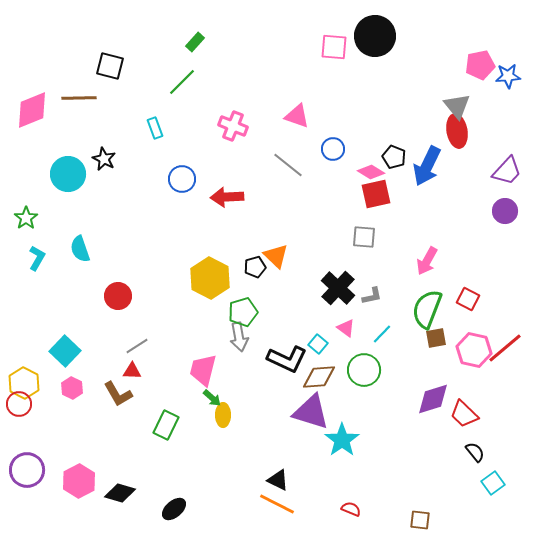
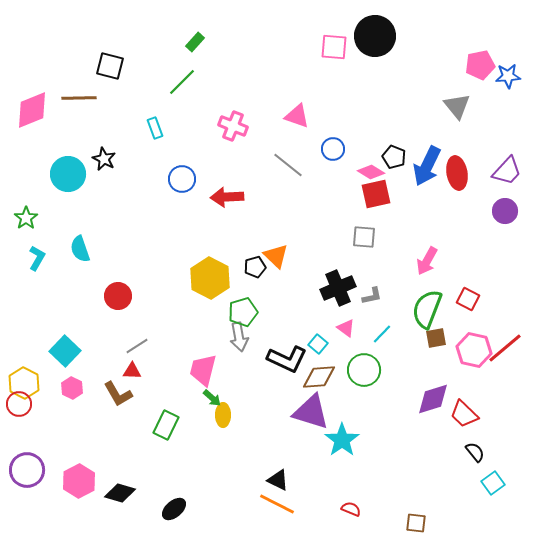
red ellipse at (457, 131): moved 42 px down
black cross at (338, 288): rotated 24 degrees clockwise
brown square at (420, 520): moved 4 px left, 3 px down
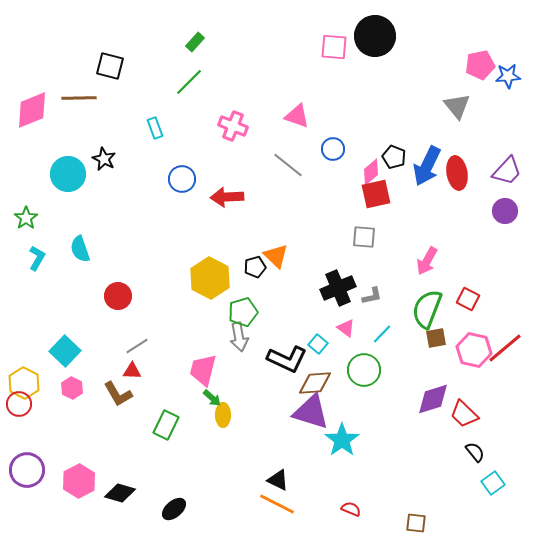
green line at (182, 82): moved 7 px right
pink diamond at (371, 172): rotated 72 degrees counterclockwise
brown diamond at (319, 377): moved 4 px left, 6 px down
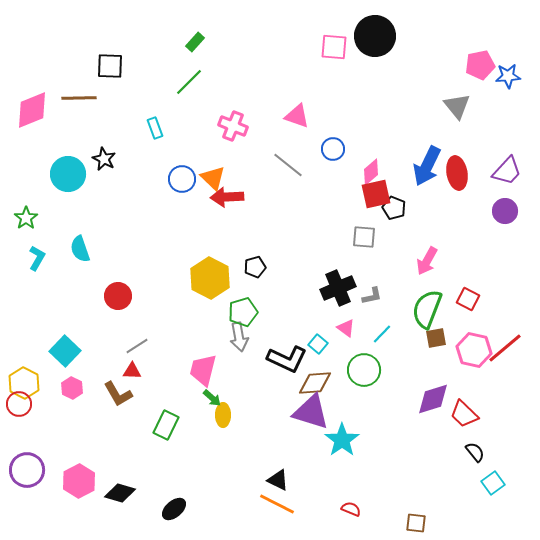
black square at (110, 66): rotated 12 degrees counterclockwise
black pentagon at (394, 157): moved 51 px down
orange triangle at (276, 256): moved 63 px left, 78 px up
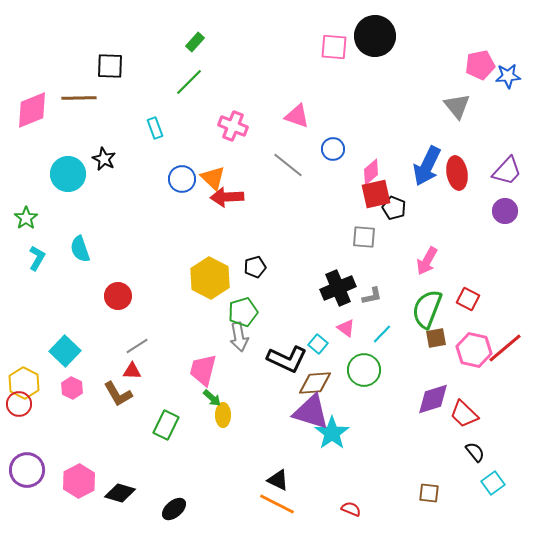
cyan star at (342, 440): moved 10 px left, 7 px up
brown square at (416, 523): moved 13 px right, 30 px up
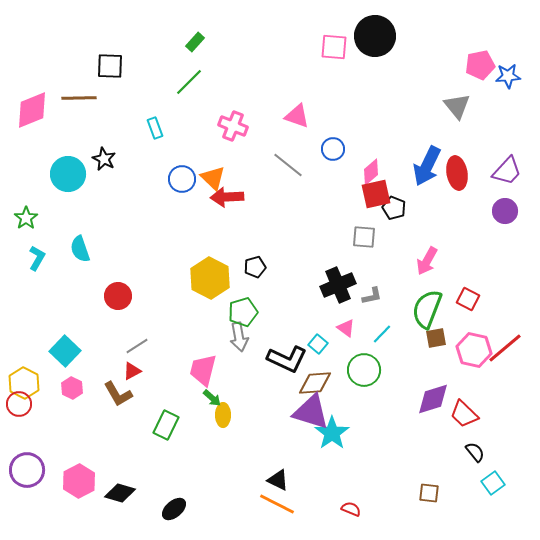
black cross at (338, 288): moved 3 px up
red triangle at (132, 371): rotated 30 degrees counterclockwise
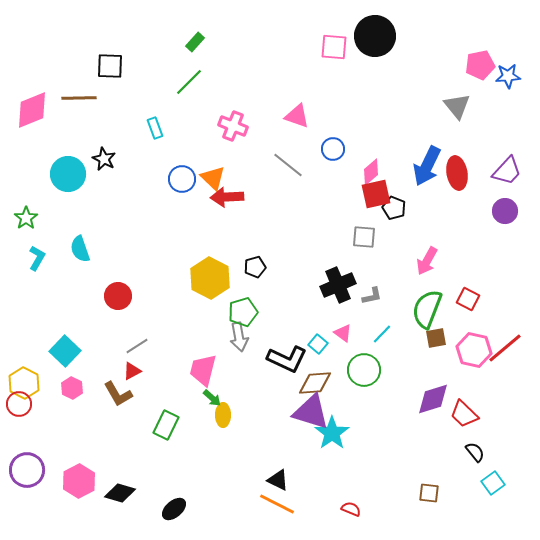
pink triangle at (346, 328): moved 3 px left, 5 px down
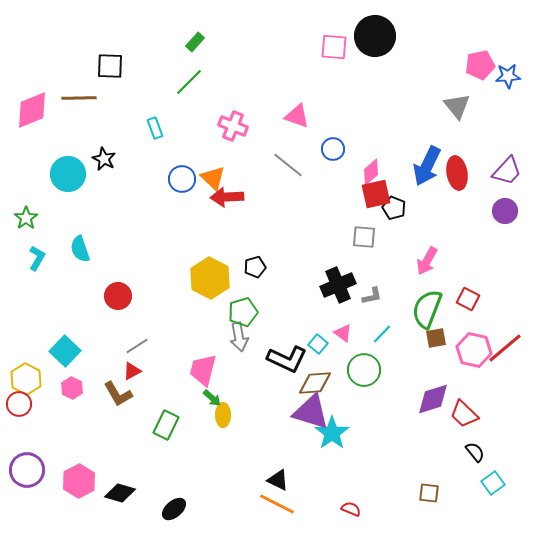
yellow hexagon at (24, 383): moved 2 px right, 4 px up
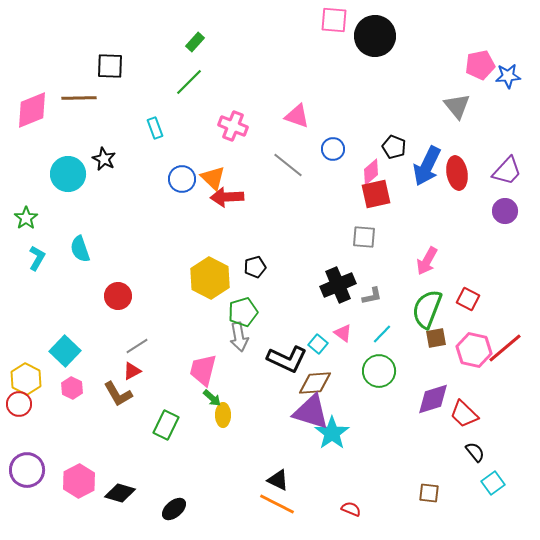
pink square at (334, 47): moved 27 px up
black pentagon at (394, 208): moved 61 px up
green circle at (364, 370): moved 15 px right, 1 px down
